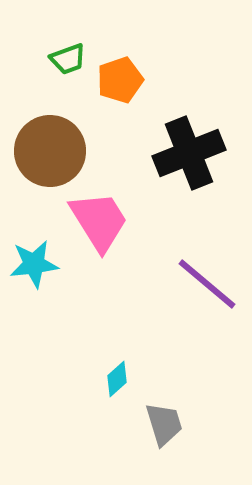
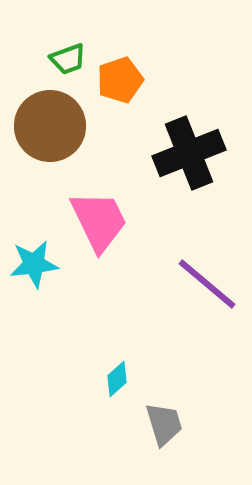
brown circle: moved 25 px up
pink trapezoid: rotated 6 degrees clockwise
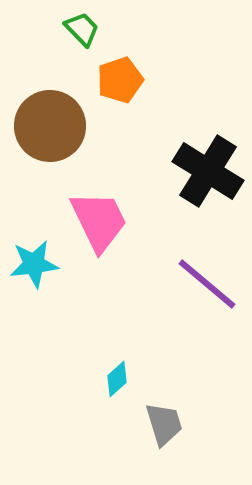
green trapezoid: moved 14 px right, 30 px up; rotated 114 degrees counterclockwise
black cross: moved 19 px right, 18 px down; rotated 36 degrees counterclockwise
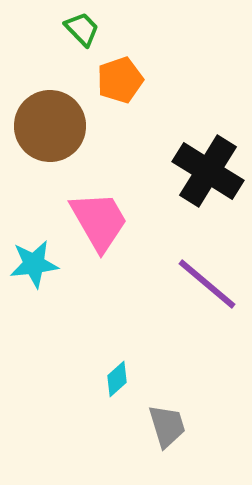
pink trapezoid: rotated 4 degrees counterclockwise
gray trapezoid: moved 3 px right, 2 px down
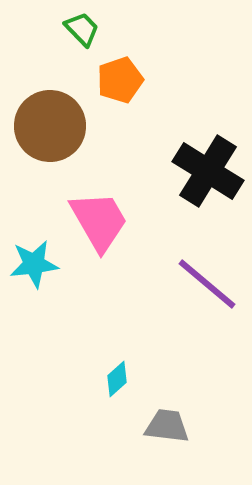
gray trapezoid: rotated 66 degrees counterclockwise
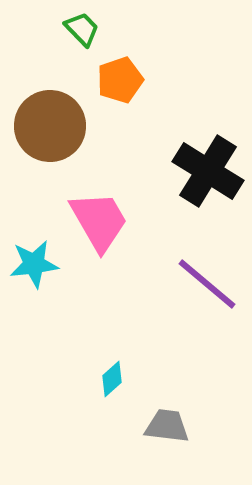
cyan diamond: moved 5 px left
